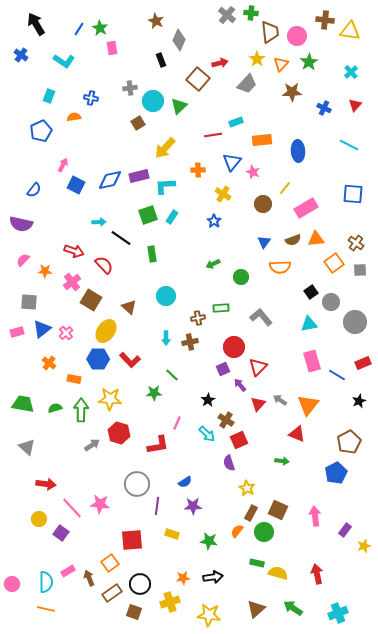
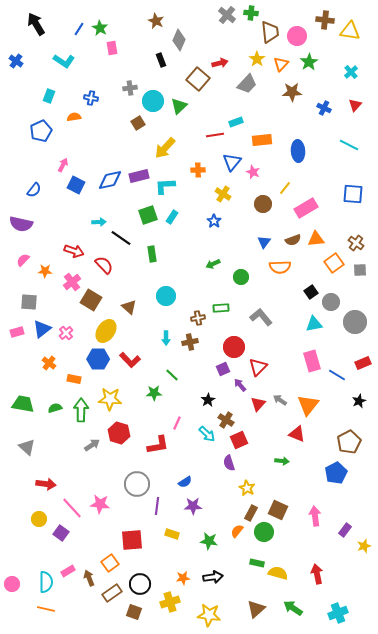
blue cross at (21, 55): moved 5 px left, 6 px down
red line at (213, 135): moved 2 px right
cyan triangle at (309, 324): moved 5 px right
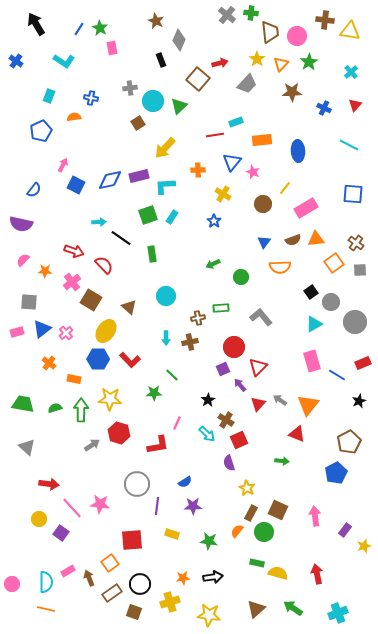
cyan triangle at (314, 324): rotated 18 degrees counterclockwise
red arrow at (46, 484): moved 3 px right
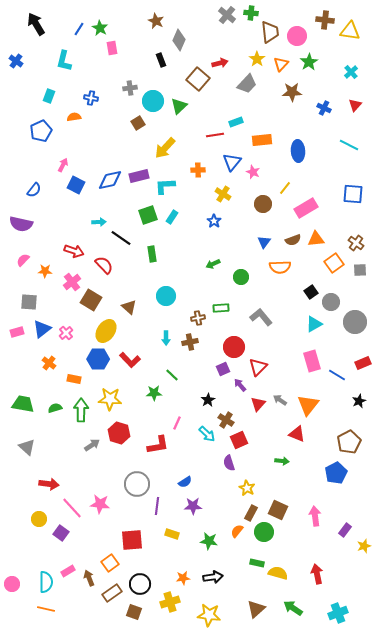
cyan L-shape at (64, 61): rotated 70 degrees clockwise
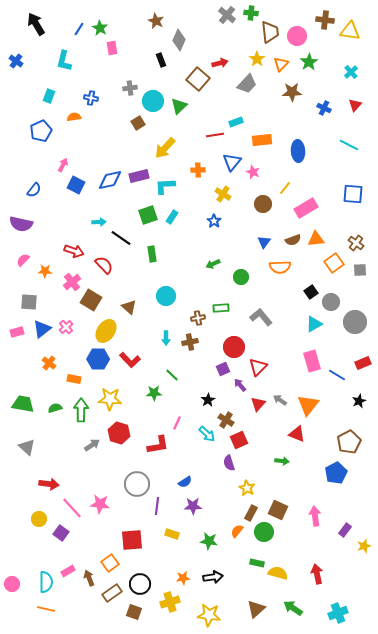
pink cross at (66, 333): moved 6 px up
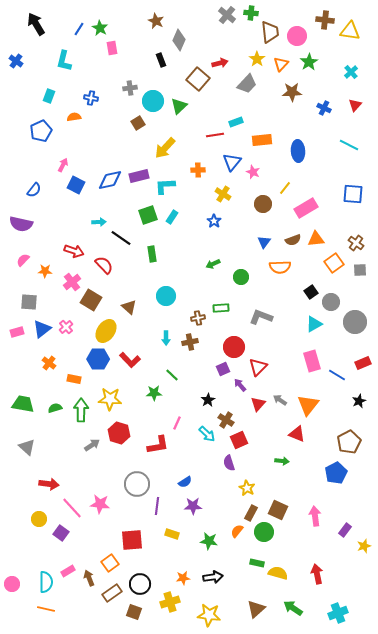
gray L-shape at (261, 317): rotated 30 degrees counterclockwise
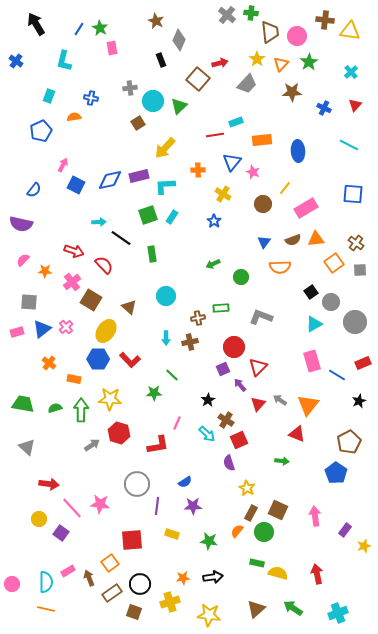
blue pentagon at (336, 473): rotated 10 degrees counterclockwise
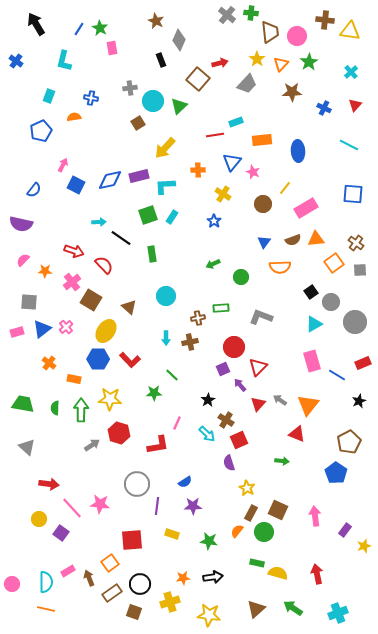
green semicircle at (55, 408): rotated 72 degrees counterclockwise
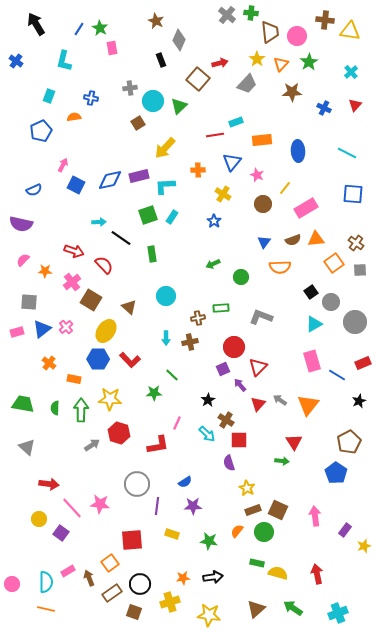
cyan line at (349, 145): moved 2 px left, 8 px down
pink star at (253, 172): moved 4 px right, 3 px down
blue semicircle at (34, 190): rotated 28 degrees clockwise
red triangle at (297, 434): moved 3 px left, 8 px down; rotated 36 degrees clockwise
red square at (239, 440): rotated 24 degrees clockwise
brown rectangle at (251, 513): moved 2 px right, 3 px up; rotated 42 degrees clockwise
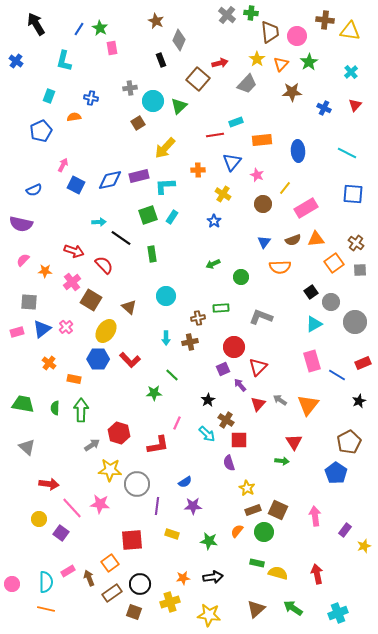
yellow star at (110, 399): moved 71 px down
